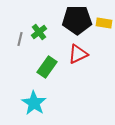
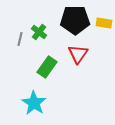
black pentagon: moved 2 px left
green cross: rotated 14 degrees counterclockwise
red triangle: rotated 30 degrees counterclockwise
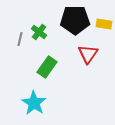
yellow rectangle: moved 1 px down
red triangle: moved 10 px right
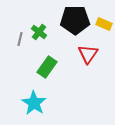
yellow rectangle: rotated 14 degrees clockwise
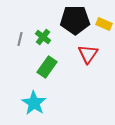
green cross: moved 4 px right, 5 px down
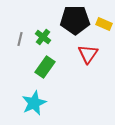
green rectangle: moved 2 px left
cyan star: rotated 15 degrees clockwise
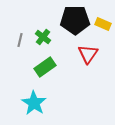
yellow rectangle: moved 1 px left
gray line: moved 1 px down
green rectangle: rotated 20 degrees clockwise
cyan star: rotated 15 degrees counterclockwise
